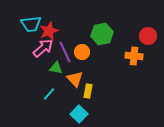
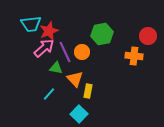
pink arrow: moved 1 px right
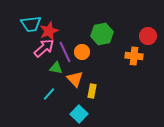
yellow rectangle: moved 4 px right
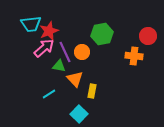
green triangle: moved 3 px right, 2 px up
cyan line: rotated 16 degrees clockwise
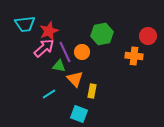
cyan trapezoid: moved 6 px left
cyan square: rotated 24 degrees counterclockwise
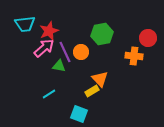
red circle: moved 2 px down
orange circle: moved 1 px left
orange triangle: moved 25 px right
yellow rectangle: rotated 48 degrees clockwise
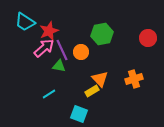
cyan trapezoid: moved 2 px up; rotated 40 degrees clockwise
purple line: moved 3 px left, 2 px up
orange cross: moved 23 px down; rotated 24 degrees counterclockwise
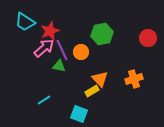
red star: moved 1 px right
cyan line: moved 5 px left, 6 px down
